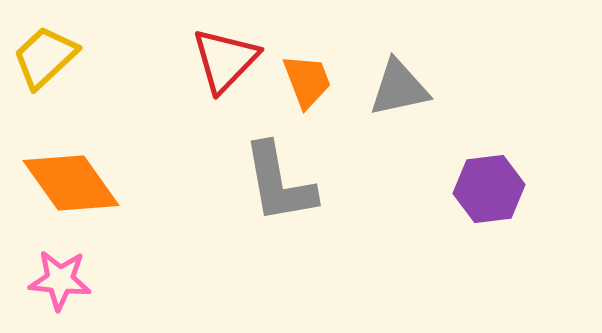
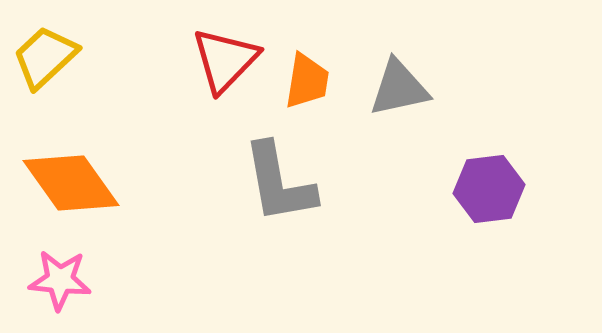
orange trapezoid: rotated 30 degrees clockwise
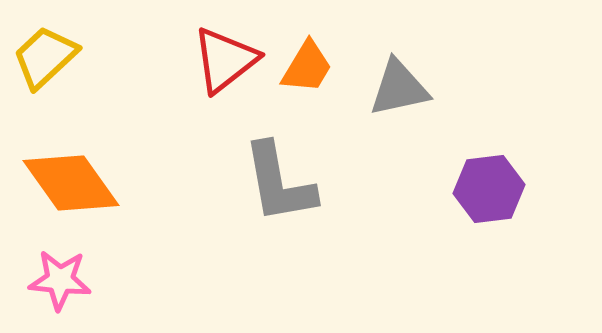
red triangle: rotated 8 degrees clockwise
orange trapezoid: moved 14 px up; rotated 22 degrees clockwise
